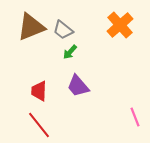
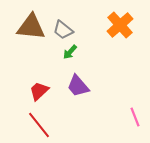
brown triangle: rotated 28 degrees clockwise
red trapezoid: rotated 45 degrees clockwise
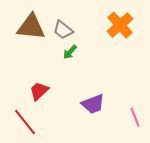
purple trapezoid: moved 15 px right, 18 px down; rotated 70 degrees counterclockwise
red line: moved 14 px left, 3 px up
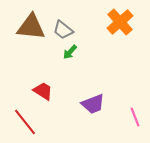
orange cross: moved 3 px up
red trapezoid: moved 4 px right; rotated 75 degrees clockwise
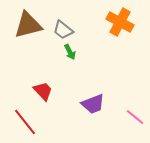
orange cross: rotated 20 degrees counterclockwise
brown triangle: moved 3 px left, 2 px up; rotated 20 degrees counterclockwise
green arrow: rotated 70 degrees counterclockwise
red trapezoid: rotated 15 degrees clockwise
pink line: rotated 30 degrees counterclockwise
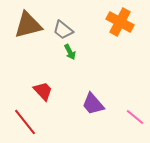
purple trapezoid: rotated 70 degrees clockwise
